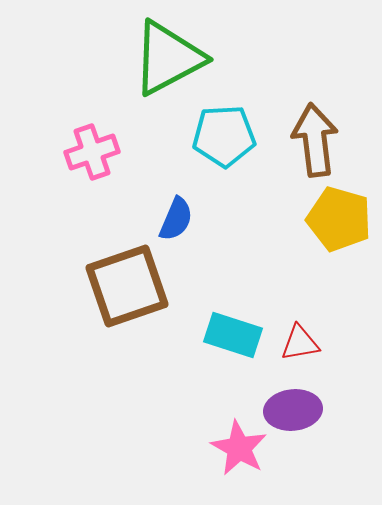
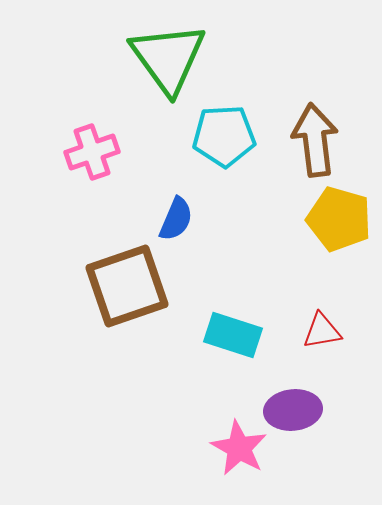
green triangle: rotated 38 degrees counterclockwise
red triangle: moved 22 px right, 12 px up
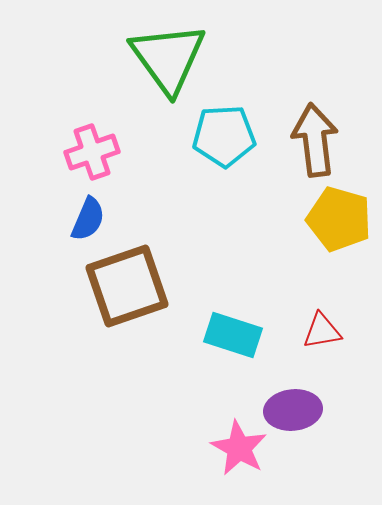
blue semicircle: moved 88 px left
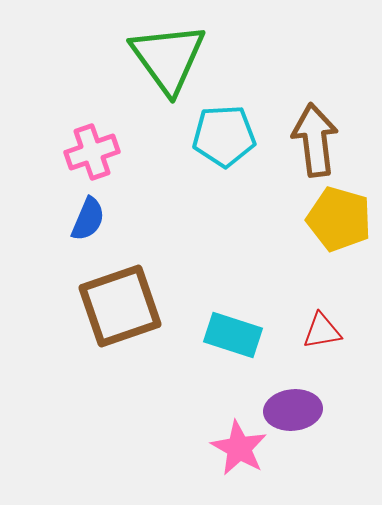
brown square: moved 7 px left, 20 px down
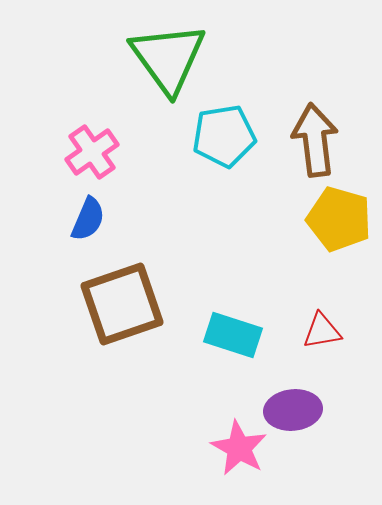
cyan pentagon: rotated 6 degrees counterclockwise
pink cross: rotated 16 degrees counterclockwise
brown square: moved 2 px right, 2 px up
